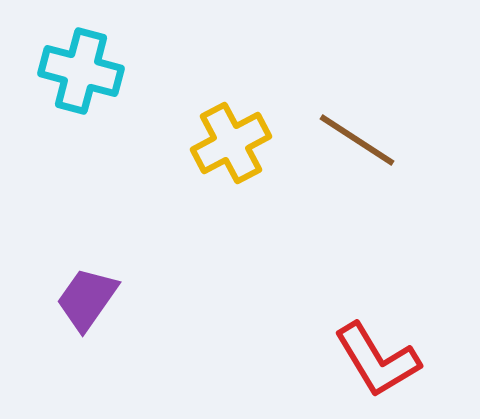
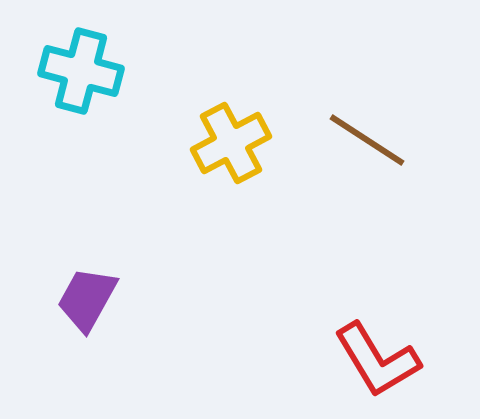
brown line: moved 10 px right
purple trapezoid: rotated 6 degrees counterclockwise
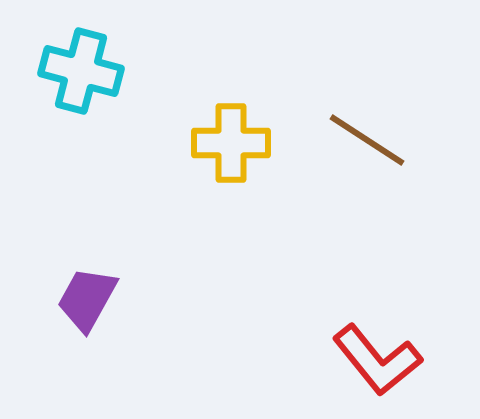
yellow cross: rotated 28 degrees clockwise
red L-shape: rotated 8 degrees counterclockwise
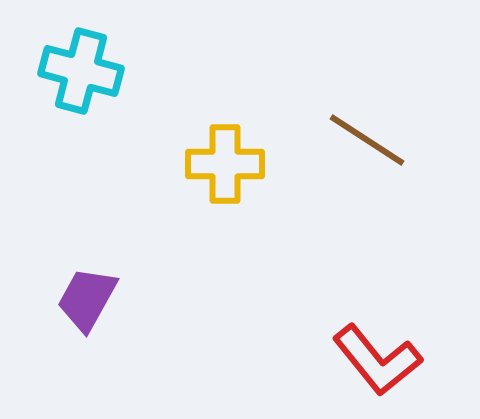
yellow cross: moved 6 px left, 21 px down
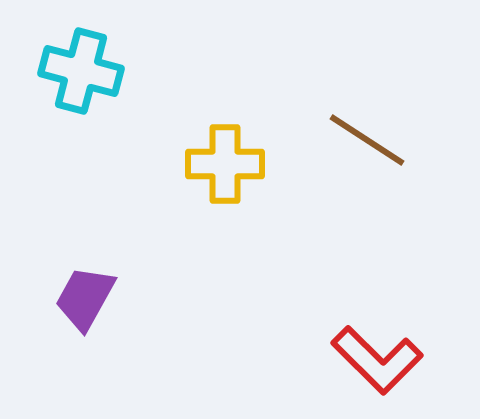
purple trapezoid: moved 2 px left, 1 px up
red L-shape: rotated 6 degrees counterclockwise
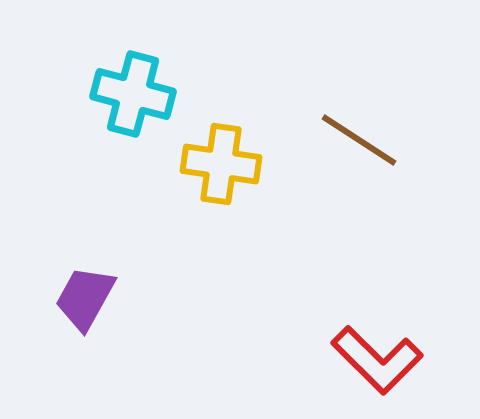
cyan cross: moved 52 px right, 23 px down
brown line: moved 8 px left
yellow cross: moved 4 px left; rotated 8 degrees clockwise
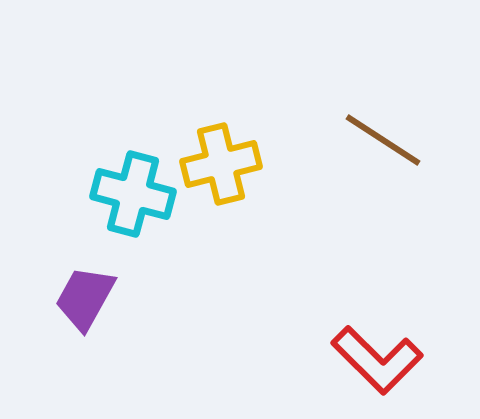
cyan cross: moved 100 px down
brown line: moved 24 px right
yellow cross: rotated 22 degrees counterclockwise
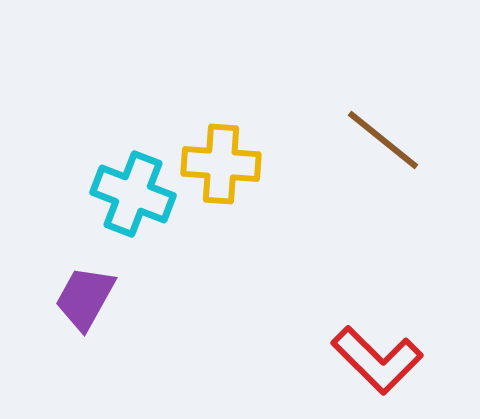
brown line: rotated 6 degrees clockwise
yellow cross: rotated 18 degrees clockwise
cyan cross: rotated 6 degrees clockwise
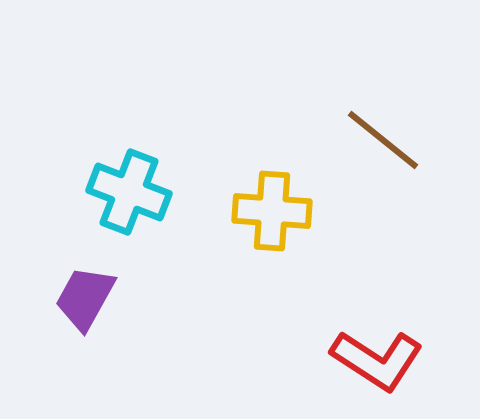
yellow cross: moved 51 px right, 47 px down
cyan cross: moved 4 px left, 2 px up
red L-shape: rotated 12 degrees counterclockwise
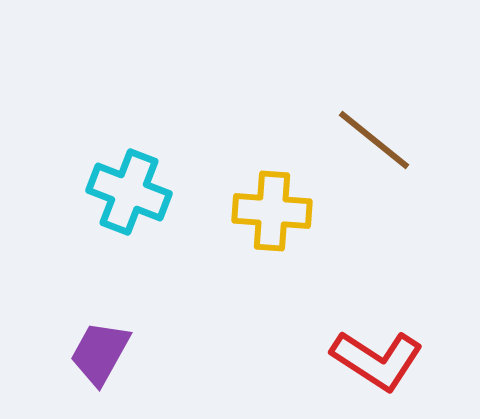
brown line: moved 9 px left
purple trapezoid: moved 15 px right, 55 px down
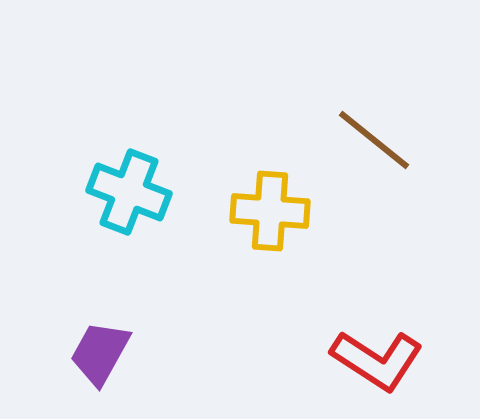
yellow cross: moved 2 px left
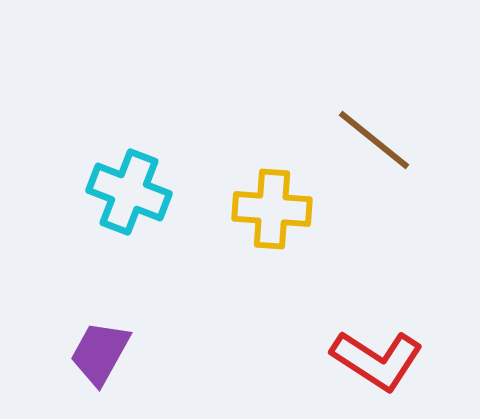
yellow cross: moved 2 px right, 2 px up
